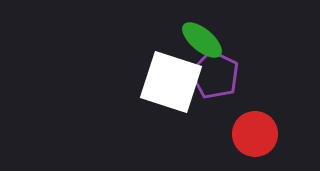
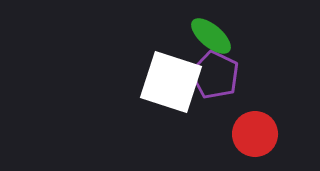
green ellipse: moved 9 px right, 4 px up
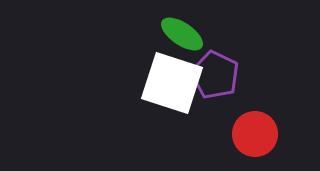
green ellipse: moved 29 px left, 2 px up; rotated 6 degrees counterclockwise
white square: moved 1 px right, 1 px down
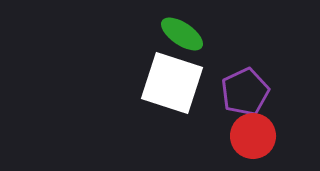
purple pentagon: moved 30 px right, 17 px down; rotated 21 degrees clockwise
red circle: moved 2 px left, 2 px down
